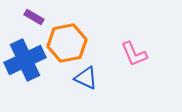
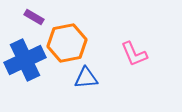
blue triangle: rotated 30 degrees counterclockwise
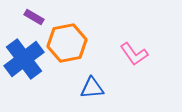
pink L-shape: rotated 12 degrees counterclockwise
blue cross: moved 1 px left, 1 px up; rotated 12 degrees counterclockwise
blue triangle: moved 6 px right, 10 px down
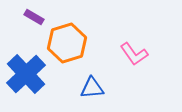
orange hexagon: rotated 6 degrees counterclockwise
blue cross: moved 2 px right, 15 px down; rotated 6 degrees counterclockwise
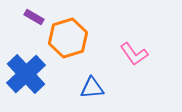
orange hexagon: moved 1 px right, 5 px up
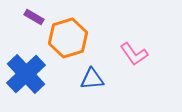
blue triangle: moved 9 px up
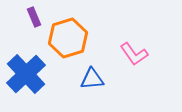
purple rectangle: rotated 36 degrees clockwise
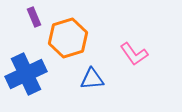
blue cross: rotated 18 degrees clockwise
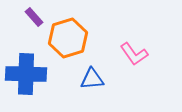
purple rectangle: rotated 18 degrees counterclockwise
blue cross: rotated 27 degrees clockwise
